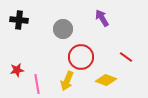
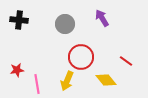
gray circle: moved 2 px right, 5 px up
red line: moved 4 px down
yellow diamond: rotated 30 degrees clockwise
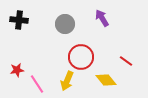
pink line: rotated 24 degrees counterclockwise
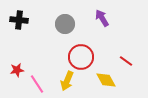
yellow diamond: rotated 10 degrees clockwise
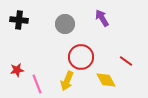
pink line: rotated 12 degrees clockwise
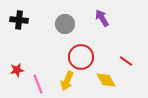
pink line: moved 1 px right
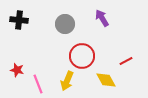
red circle: moved 1 px right, 1 px up
red line: rotated 64 degrees counterclockwise
red star: rotated 24 degrees clockwise
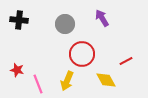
red circle: moved 2 px up
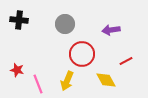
purple arrow: moved 9 px right, 12 px down; rotated 66 degrees counterclockwise
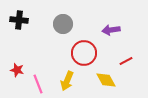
gray circle: moved 2 px left
red circle: moved 2 px right, 1 px up
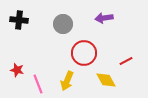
purple arrow: moved 7 px left, 12 px up
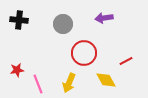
red star: rotated 24 degrees counterclockwise
yellow arrow: moved 2 px right, 2 px down
